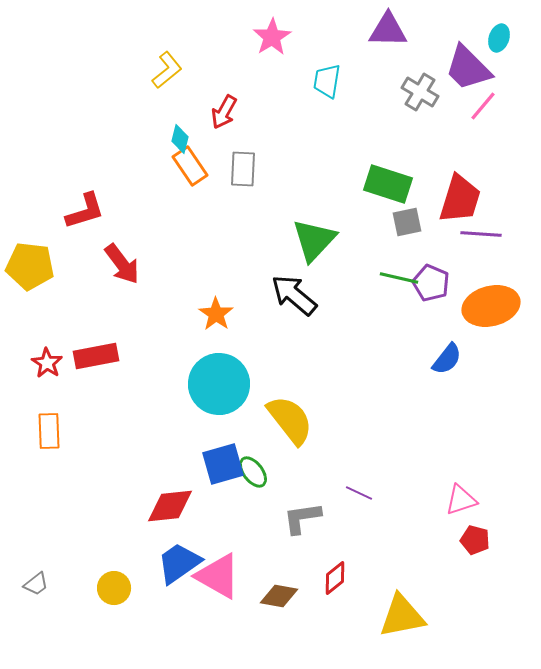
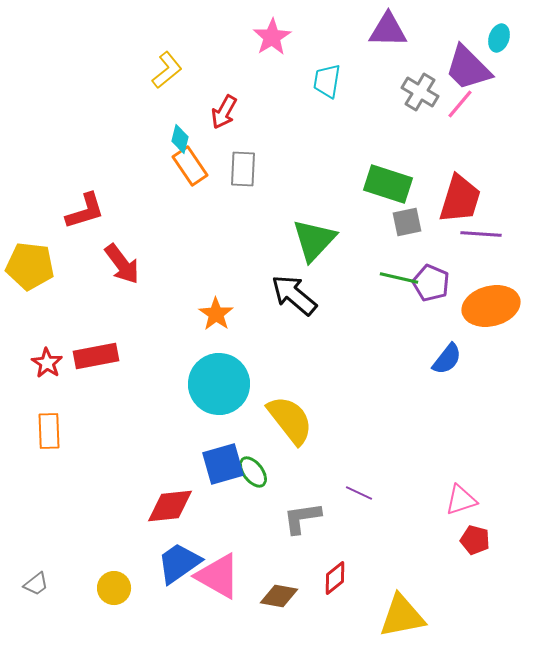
pink line at (483, 106): moved 23 px left, 2 px up
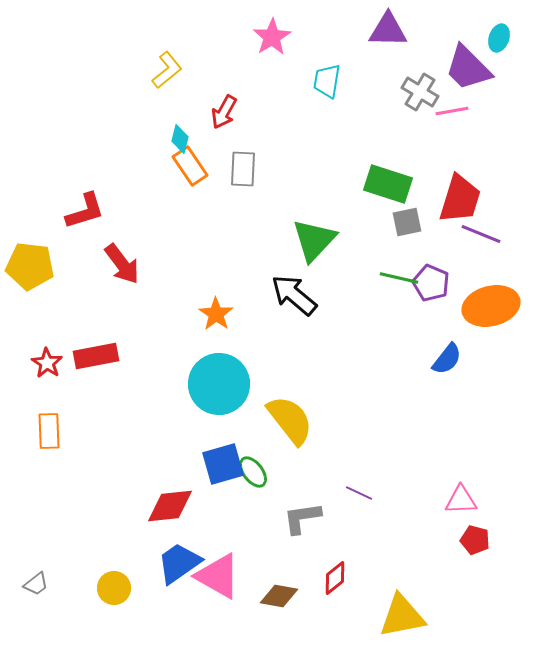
pink line at (460, 104): moved 8 px left, 7 px down; rotated 40 degrees clockwise
purple line at (481, 234): rotated 18 degrees clockwise
pink triangle at (461, 500): rotated 16 degrees clockwise
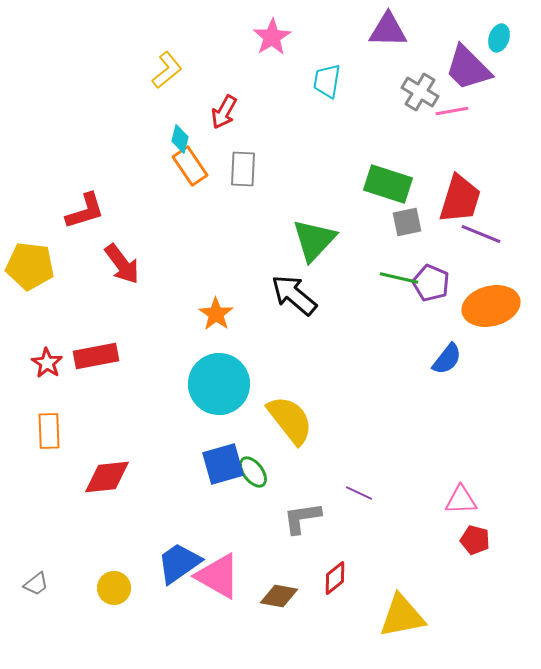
red diamond at (170, 506): moved 63 px left, 29 px up
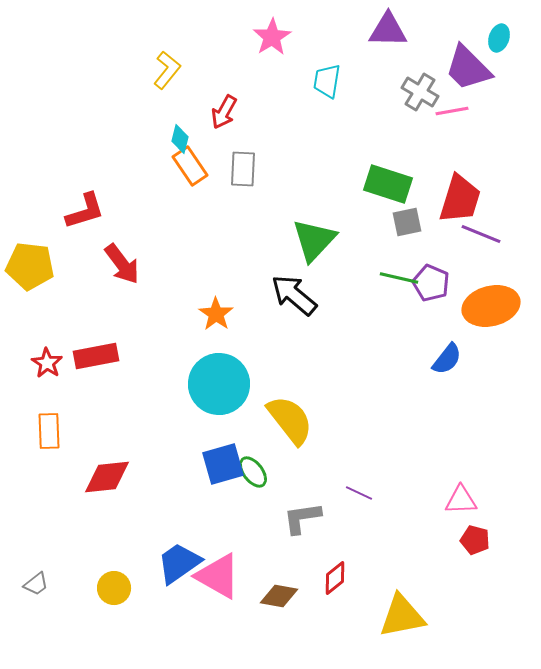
yellow L-shape at (167, 70): rotated 12 degrees counterclockwise
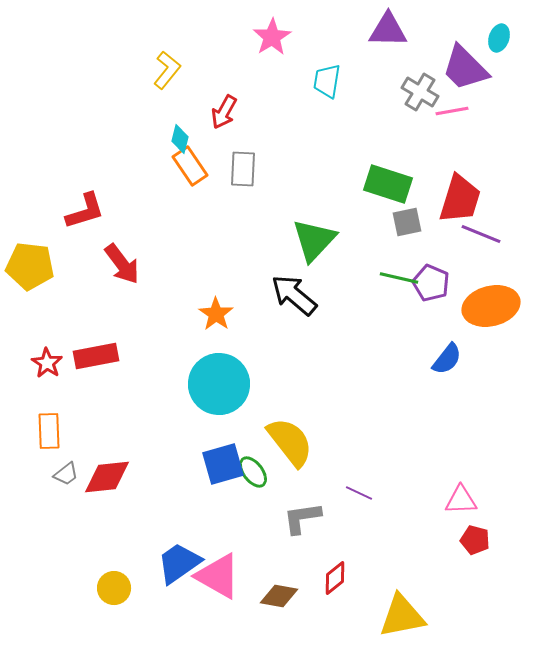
purple trapezoid at (468, 68): moved 3 px left
yellow semicircle at (290, 420): moved 22 px down
gray trapezoid at (36, 584): moved 30 px right, 110 px up
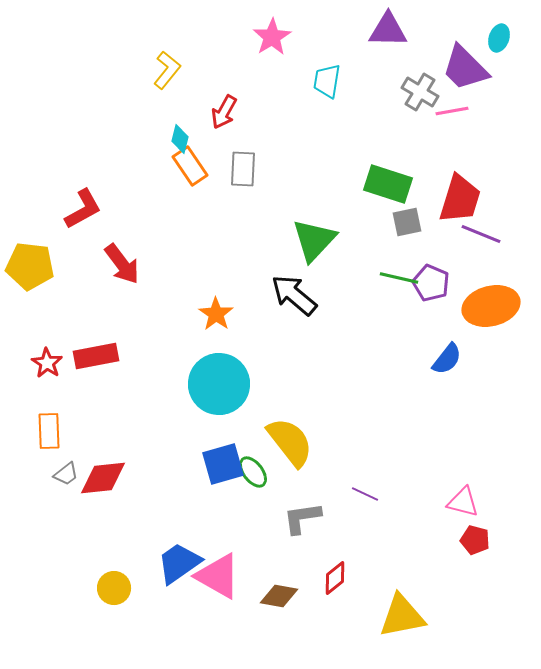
red L-shape at (85, 211): moved 2 px left, 2 px up; rotated 12 degrees counterclockwise
red diamond at (107, 477): moved 4 px left, 1 px down
purple line at (359, 493): moved 6 px right, 1 px down
pink triangle at (461, 500): moved 2 px right, 2 px down; rotated 16 degrees clockwise
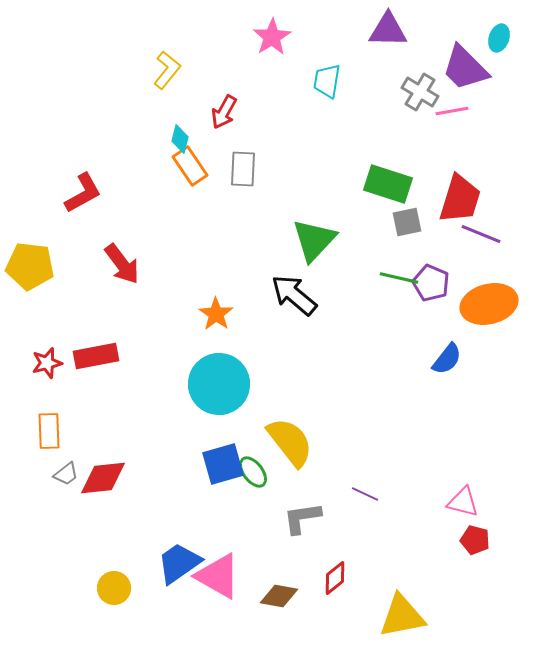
red L-shape at (83, 209): moved 16 px up
orange ellipse at (491, 306): moved 2 px left, 2 px up
red star at (47, 363): rotated 24 degrees clockwise
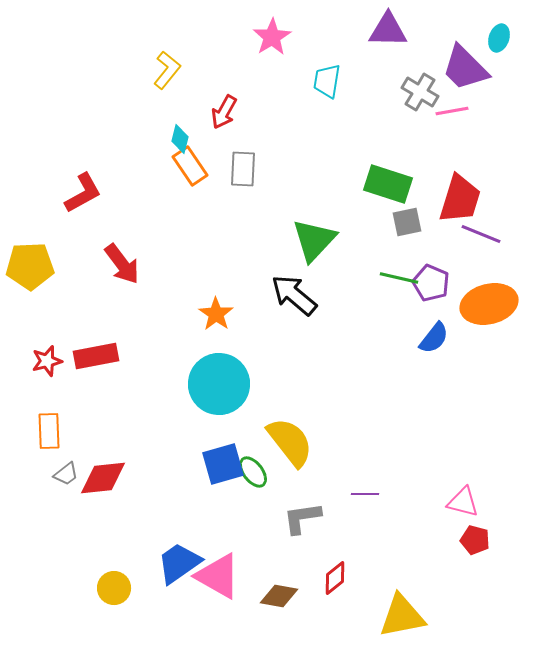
yellow pentagon at (30, 266): rotated 9 degrees counterclockwise
blue semicircle at (447, 359): moved 13 px left, 21 px up
red star at (47, 363): moved 2 px up
purple line at (365, 494): rotated 24 degrees counterclockwise
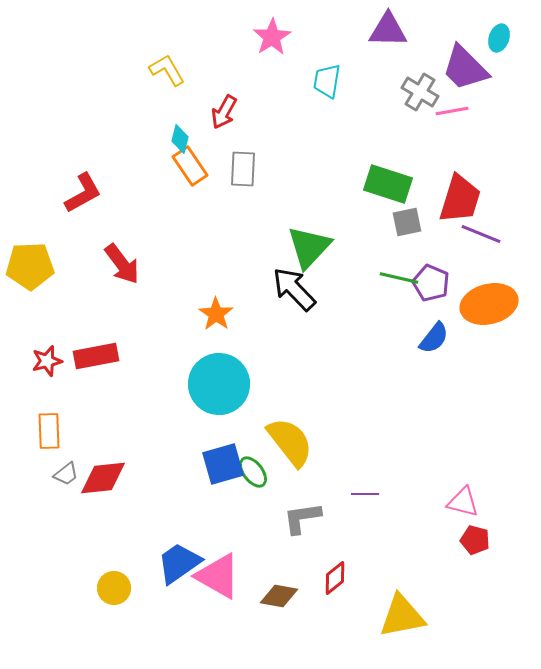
yellow L-shape at (167, 70): rotated 69 degrees counterclockwise
green triangle at (314, 240): moved 5 px left, 7 px down
black arrow at (294, 295): moved 6 px up; rotated 6 degrees clockwise
